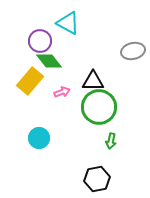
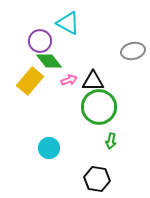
pink arrow: moved 7 px right, 12 px up
cyan circle: moved 10 px right, 10 px down
black hexagon: rotated 20 degrees clockwise
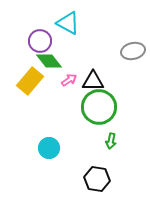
pink arrow: rotated 14 degrees counterclockwise
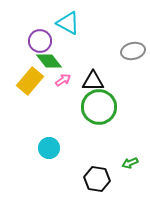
pink arrow: moved 6 px left
green arrow: moved 19 px right, 22 px down; rotated 56 degrees clockwise
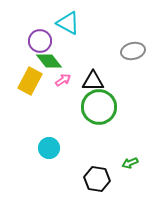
yellow rectangle: rotated 12 degrees counterclockwise
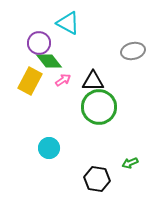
purple circle: moved 1 px left, 2 px down
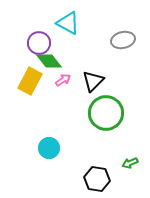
gray ellipse: moved 10 px left, 11 px up
black triangle: rotated 45 degrees counterclockwise
green circle: moved 7 px right, 6 px down
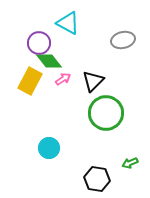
pink arrow: moved 1 px up
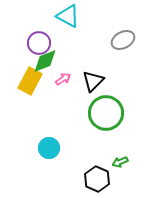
cyan triangle: moved 7 px up
gray ellipse: rotated 15 degrees counterclockwise
green diamond: moved 4 px left; rotated 72 degrees counterclockwise
green arrow: moved 10 px left, 1 px up
black hexagon: rotated 15 degrees clockwise
